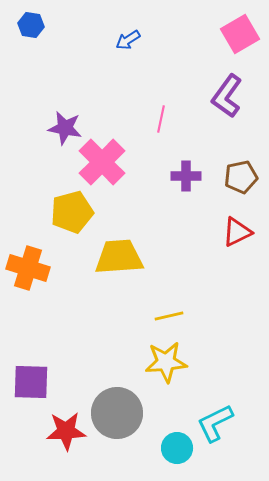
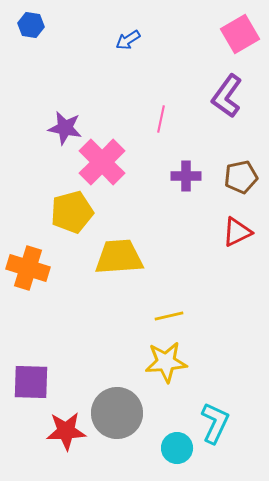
cyan L-shape: rotated 141 degrees clockwise
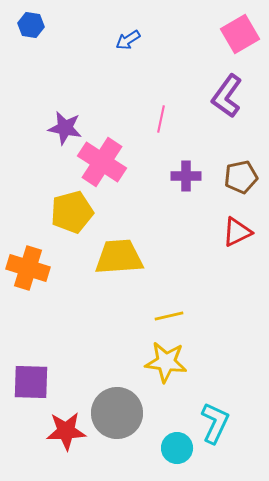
pink cross: rotated 12 degrees counterclockwise
yellow star: rotated 12 degrees clockwise
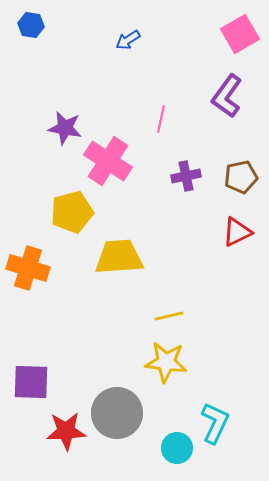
pink cross: moved 6 px right, 1 px up
purple cross: rotated 12 degrees counterclockwise
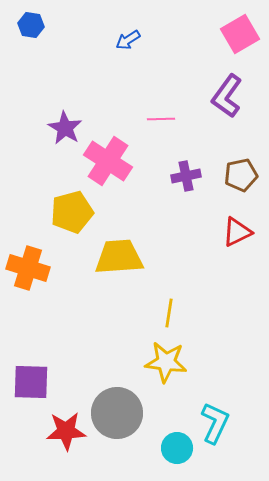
pink line: rotated 76 degrees clockwise
purple star: rotated 20 degrees clockwise
brown pentagon: moved 2 px up
yellow line: moved 3 px up; rotated 68 degrees counterclockwise
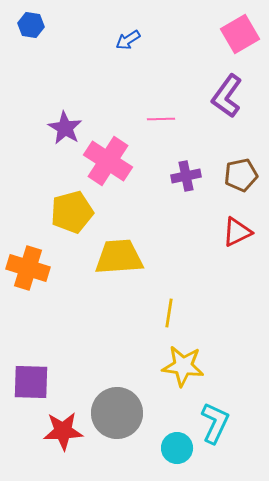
yellow star: moved 17 px right, 4 px down
red star: moved 3 px left
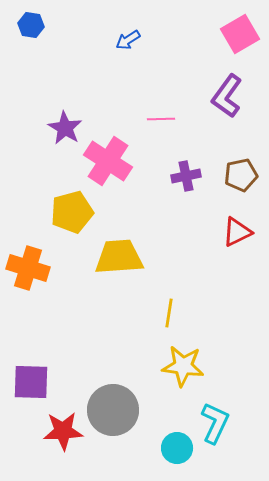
gray circle: moved 4 px left, 3 px up
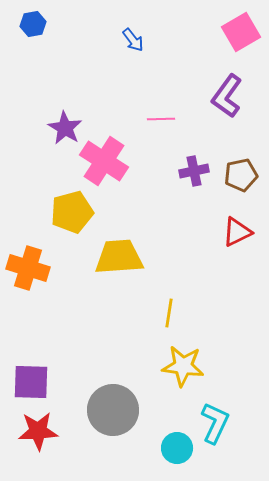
blue hexagon: moved 2 px right, 1 px up; rotated 20 degrees counterclockwise
pink square: moved 1 px right, 2 px up
blue arrow: moved 5 px right; rotated 95 degrees counterclockwise
pink cross: moved 4 px left
purple cross: moved 8 px right, 5 px up
red star: moved 25 px left
